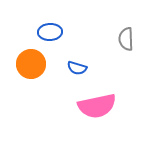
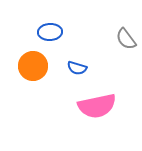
gray semicircle: rotated 35 degrees counterclockwise
orange circle: moved 2 px right, 2 px down
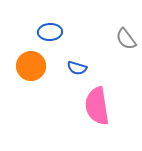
orange circle: moved 2 px left
pink semicircle: rotated 93 degrees clockwise
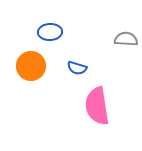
gray semicircle: rotated 130 degrees clockwise
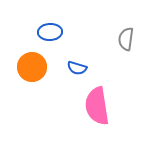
gray semicircle: rotated 85 degrees counterclockwise
orange circle: moved 1 px right, 1 px down
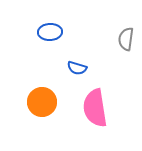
orange circle: moved 10 px right, 35 px down
pink semicircle: moved 2 px left, 2 px down
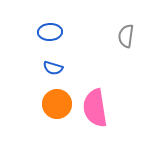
gray semicircle: moved 3 px up
blue semicircle: moved 24 px left
orange circle: moved 15 px right, 2 px down
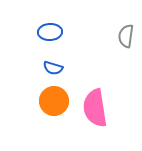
orange circle: moved 3 px left, 3 px up
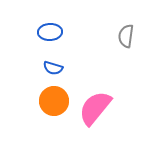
pink semicircle: rotated 48 degrees clockwise
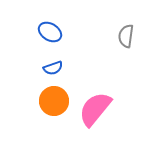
blue ellipse: rotated 35 degrees clockwise
blue semicircle: rotated 36 degrees counterclockwise
pink semicircle: moved 1 px down
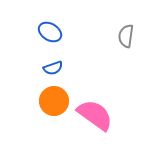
pink semicircle: moved 6 px down; rotated 87 degrees clockwise
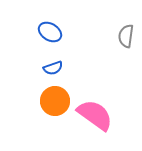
orange circle: moved 1 px right
